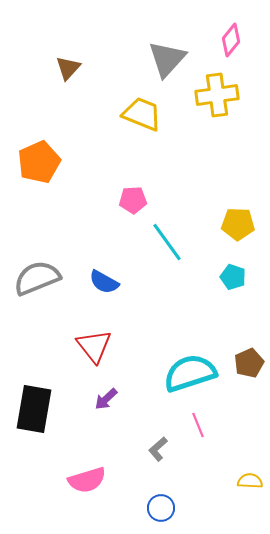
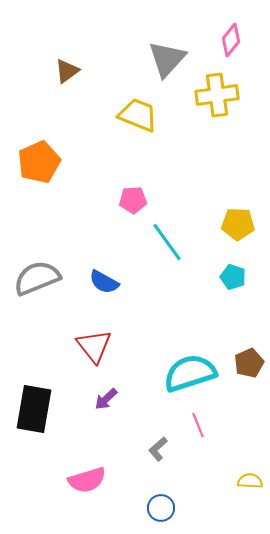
brown triangle: moved 1 px left, 3 px down; rotated 12 degrees clockwise
yellow trapezoid: moved 4 px left, 1 px down
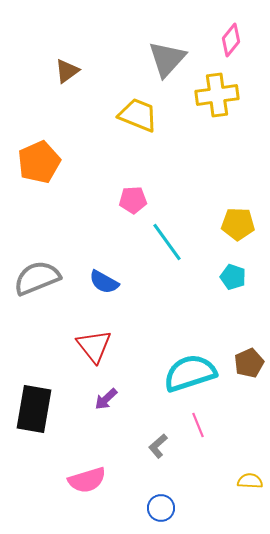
gray L-shape: moved 3 px up
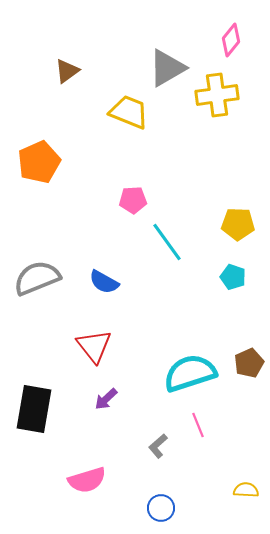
gray triangle: moved 9 px down; rotated 18 degrees clockwise
yellow trapezoid: moved 9 px left, 3 px up
yellow semicircle: moved 4 px left, 9 px down
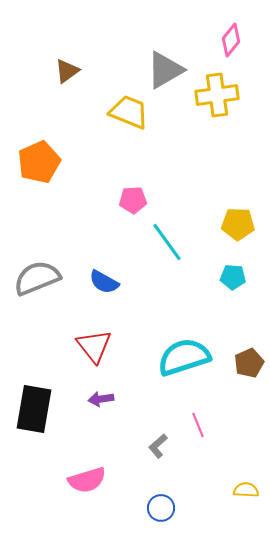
gray triangle: moved 2 px left, 2 px down
cyan pentagon: rotated 15 degrees counterclockwise
cyan semicircle: moved 6 px left, 16 px up
purple arrow: moved 5 px left; rotated 35 degrees clockwise
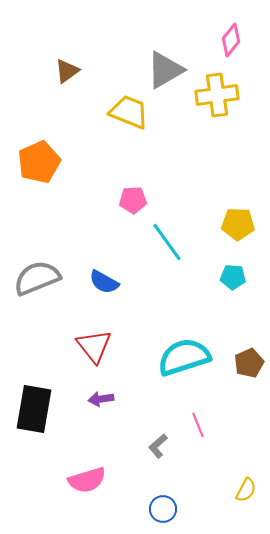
yellow semicircle: rotated 115 degrees clockwise
blue circle: moved 2 px right, 1 px down
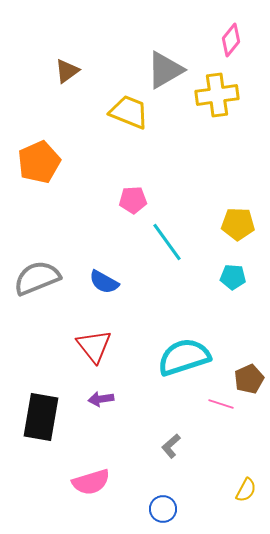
brown pentagon: moved 16 px down
black rectangle: moved 7 px right, 8 px down
pink line: moved 23 px right, 21 px up; rotated 50 degrees counterclockwise
gray L-shape: moved 13 px right
pink semicircle: moved 4 px right, 2 px down
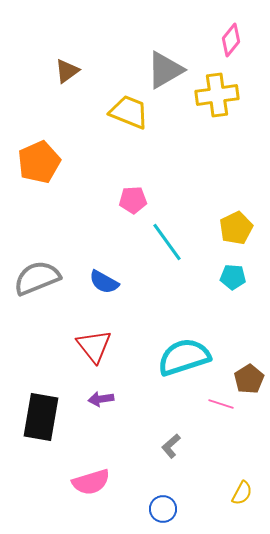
yellow pentagon: moved 2 px left, 4 px down; rotated 28 degrees counterclockwise
brown pentagon: rotated 8 degrees counterclockwise
yellow semicircle: moved 4 px left, 3 px down
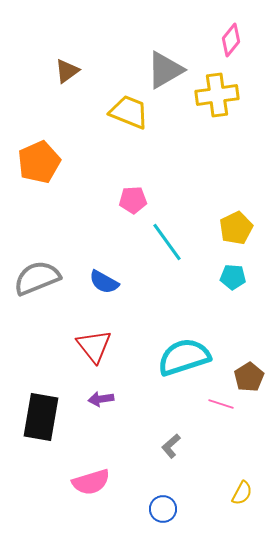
brown pentagon: moved 2 px up
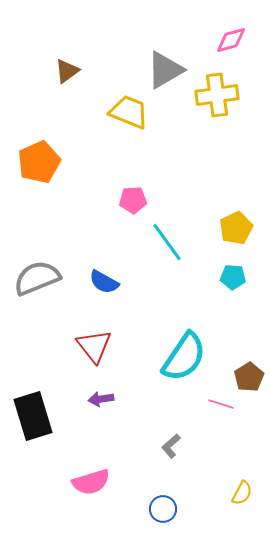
pink diamond: rotated 36 degrees clockwise
cyan semicircle: rotated 142 degrees clockwise
black rectangle: moved 8 px left, 1 px up; rotated 27 degrees counterclockwise
